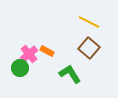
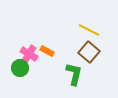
yellow line: moved 8 px down
brown square: moved 4 px down
pink cross: rotated 18 degrees counterclockwise
green L-shape: moved 4 px right; rotated 45 degrees clockwise
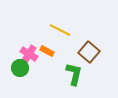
yellow line: moved 29 px left
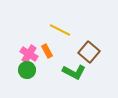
orange rectangle: rotated 32 degrees clockwise
green circle: moved 7 px right, 2 px down
green L-shape: moved 2 px up; rotated 105 degrees clockwise
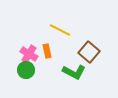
orange rectangle: rotated 16 degrees clockwise
green circle: moved 1 px left
